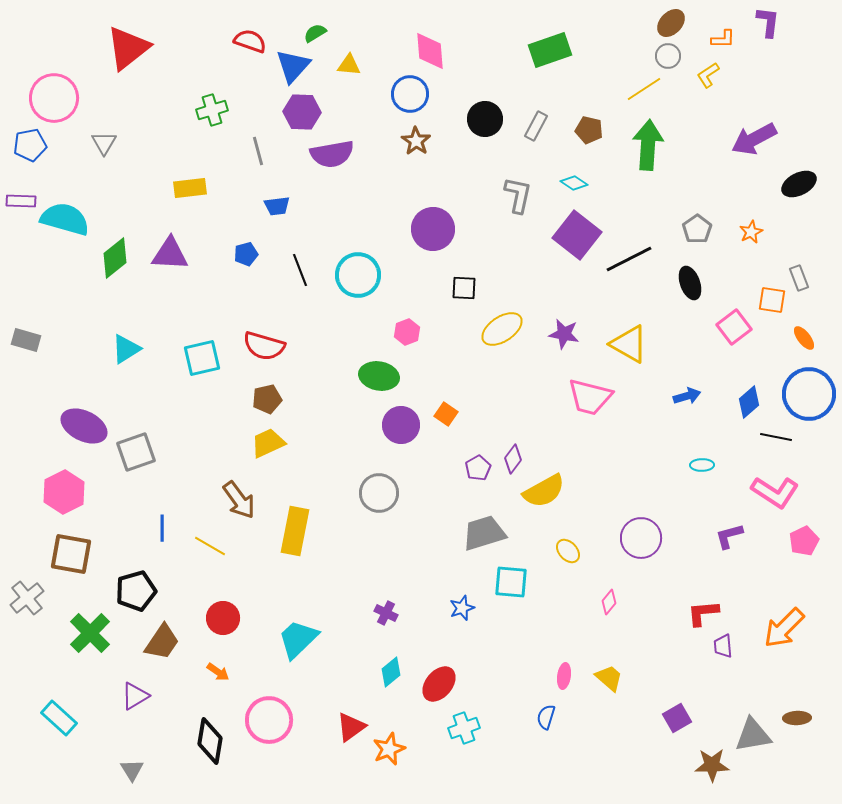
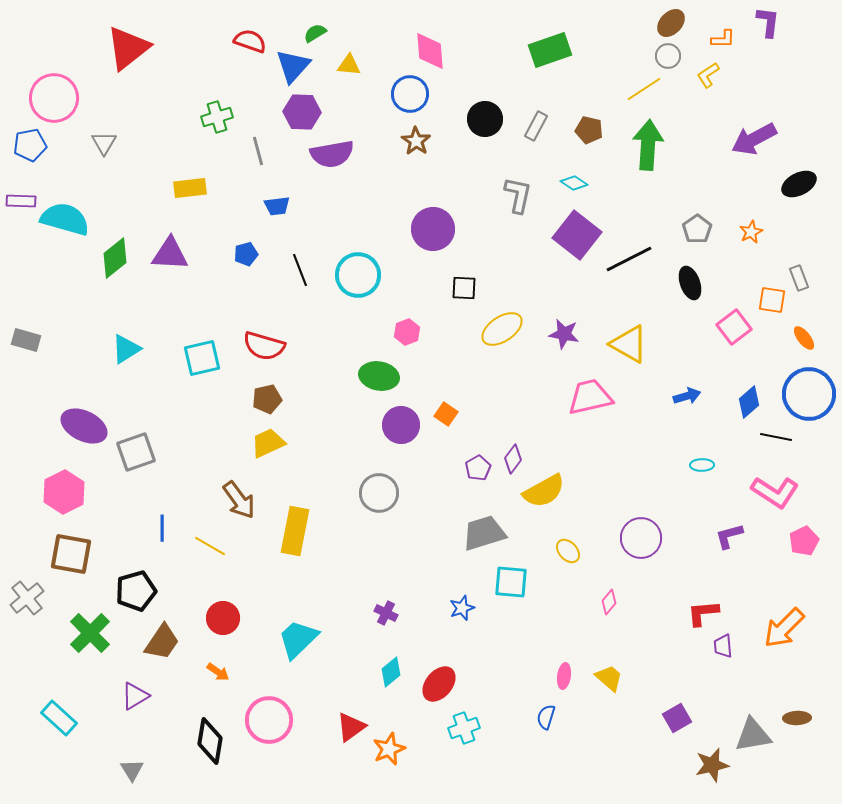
green cross at (212, 110): moved 5 px right, 7 px down
pink trapezoid at (590, 397): rotated 153 degrees clockwise
brown star at (712, 765): rotated 12 degrees counterclockwise
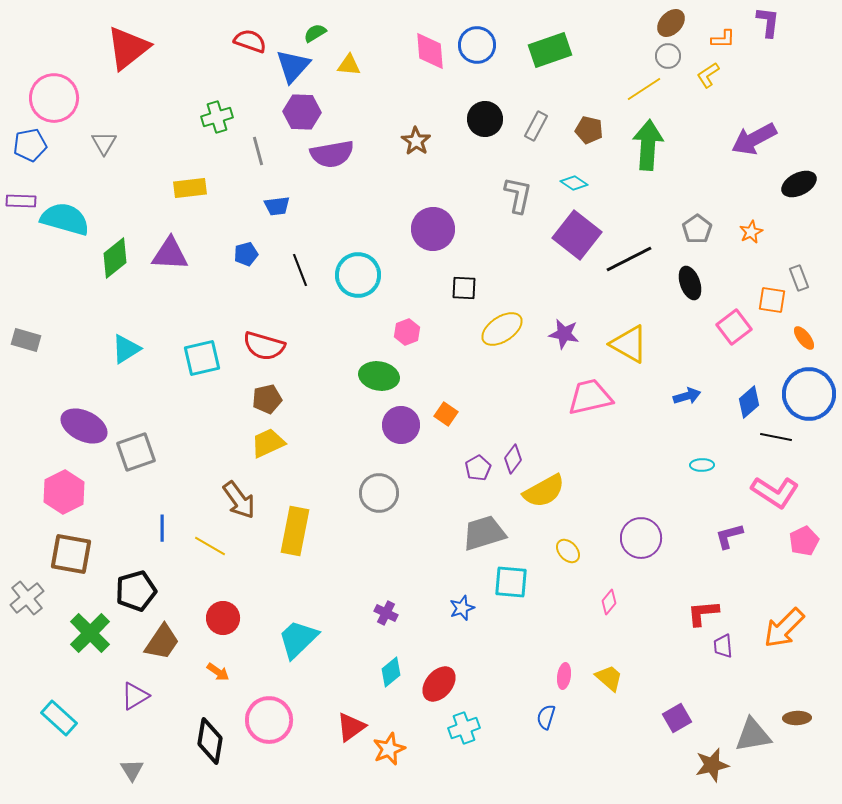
blue circle at (410, 94): moved 67 px right, 49 px up
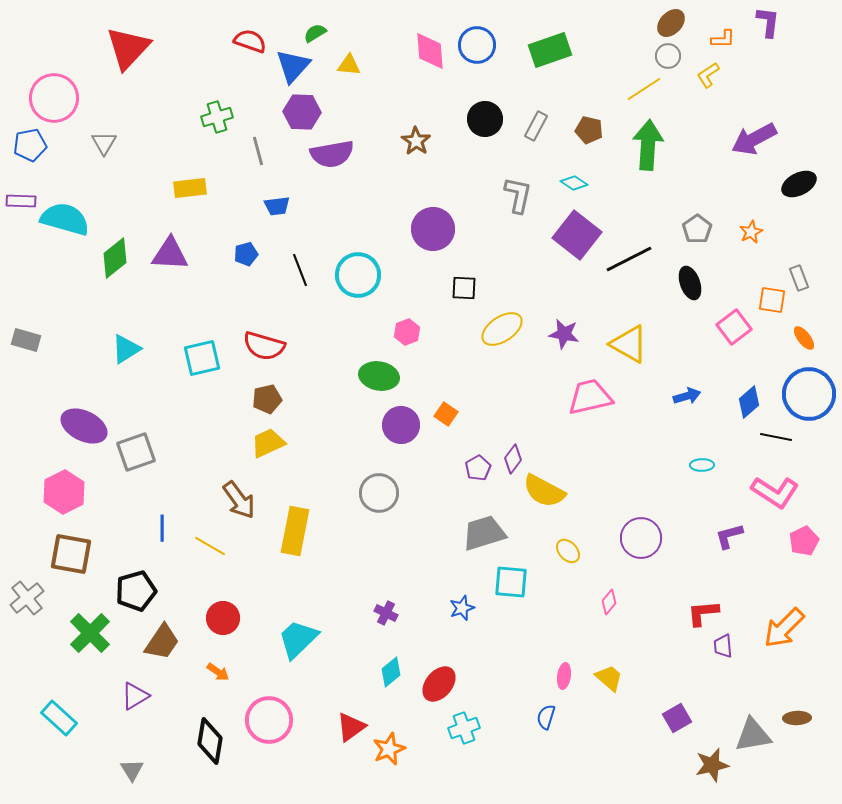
red triangle at (128, 48): rotated 9 degrees counterclockwise
yellow semicircle at (544, 491): rotated 57 degrees clockwise
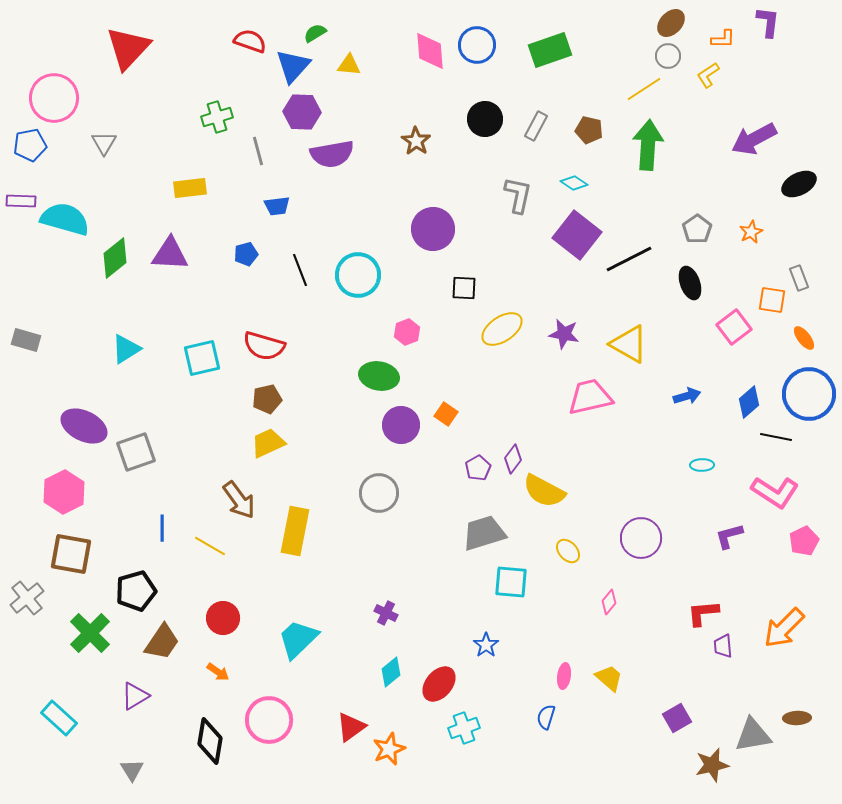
blue star at (462, 608): moved 24 px right, 37 px down; rotated 15 degrees counterclockwise
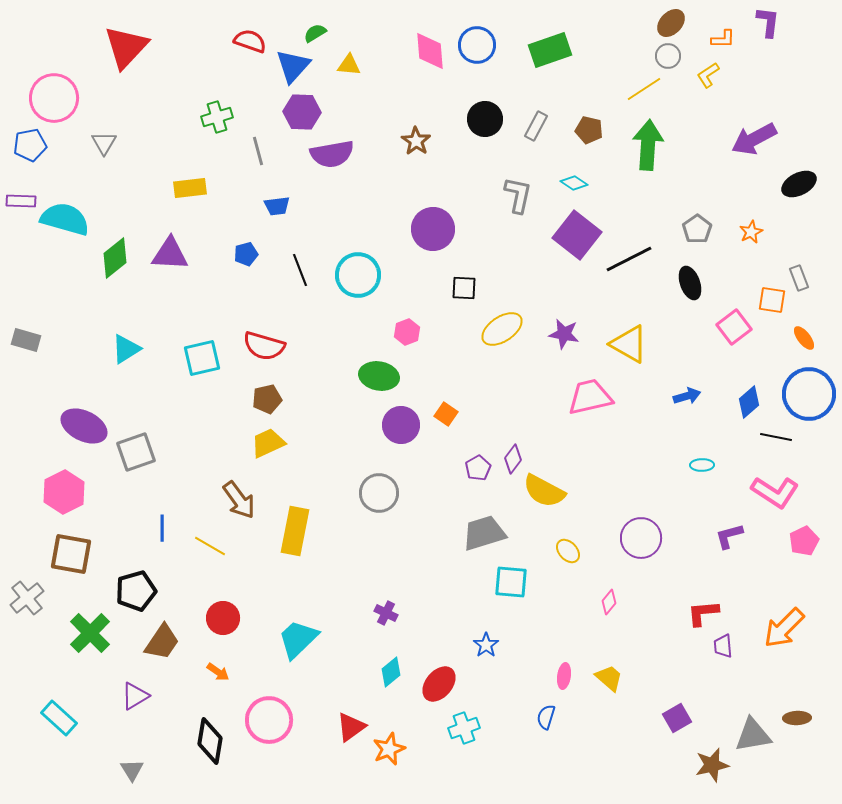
red triangle at (128, 48): moved 2 px left, 1 px up
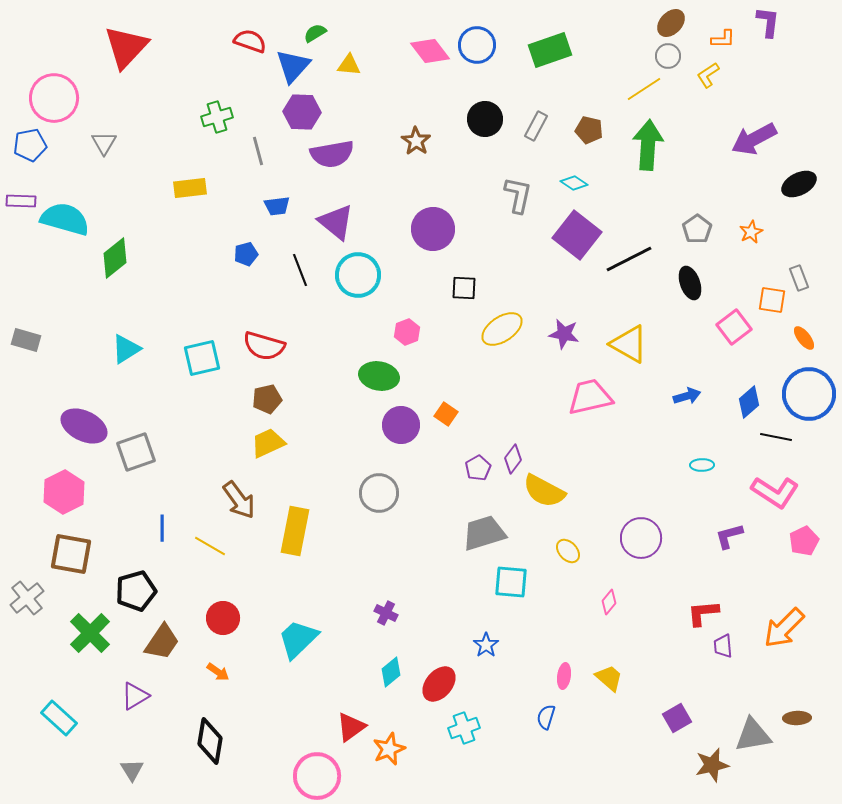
pink diamond at (430, 51): rotated 33 degrees counterclockwise
purple triangle at (170, 254): moved 166 px right, 32 px up; rotated 36 degrees clockwise
pink circle at (269, 720): moved 48 px right, 56 px down
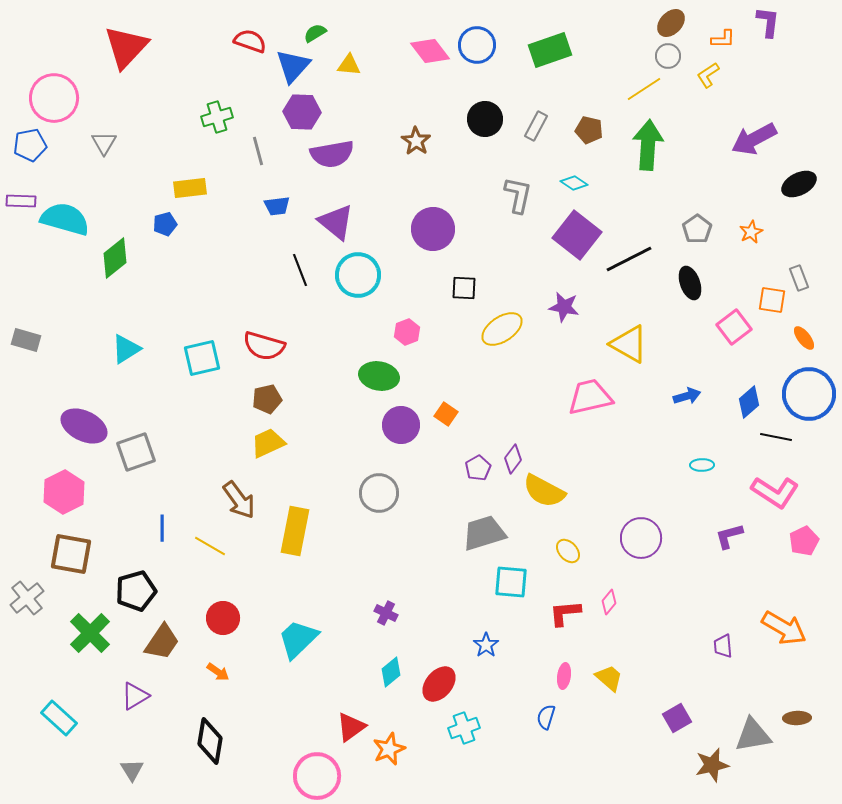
blue pentagon at (246, 254): moved 81 px left, 30 px up
purple star at (564, 334): moved 27 px up
red L-shape at (703, 613): moved 138 px left
orange arrow at (784, 628): rotated 105 degrees counterclockwise
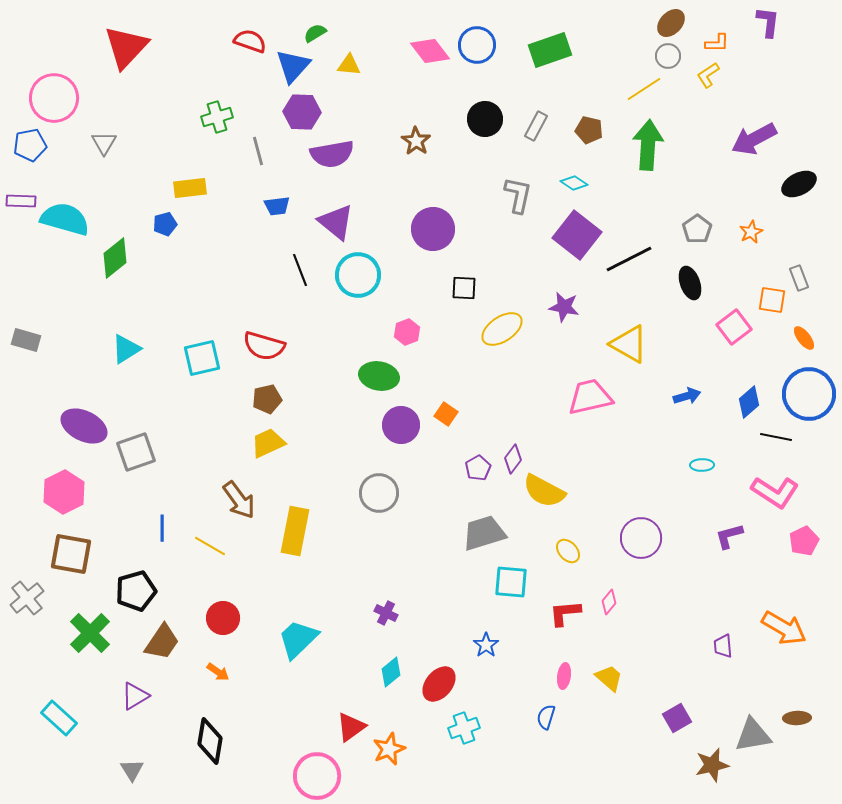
orange L-shape at (723, 39): moved 6 px left, 4 px down
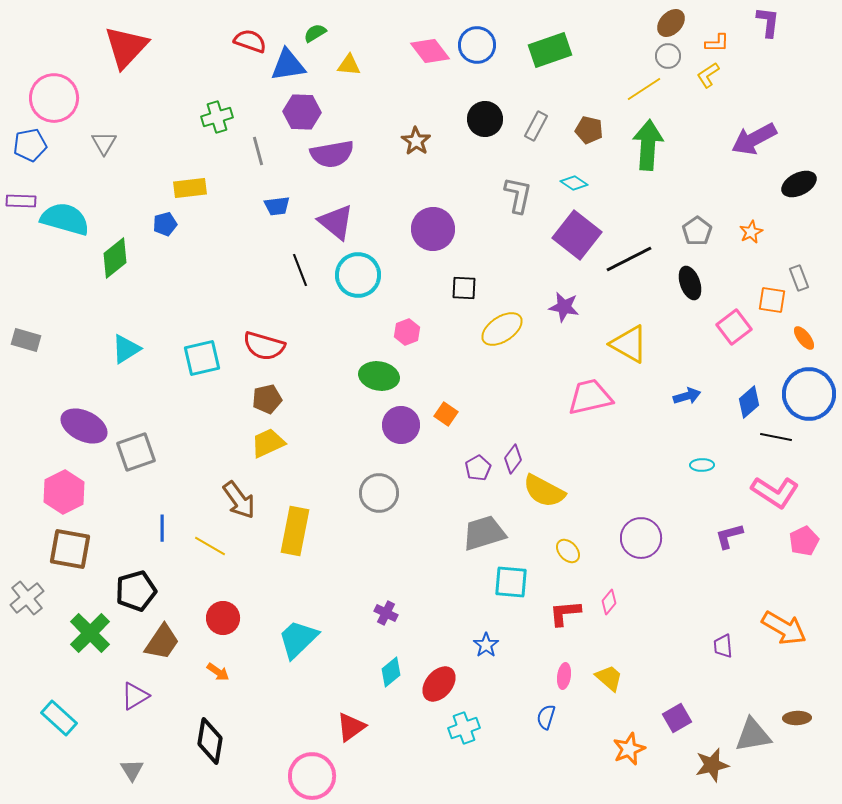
blue triangle at (293, 66): moved 5 px left, 1 px up; rotated 39 degrees clockwise
gray pentagon at (697, 229): moved 2 px down
brown square at (71, 554): moved 1 px left, 5 px up
orange star at (389, 749): moved 240 px right
pink circle at (317, 776): moved 5 px left
